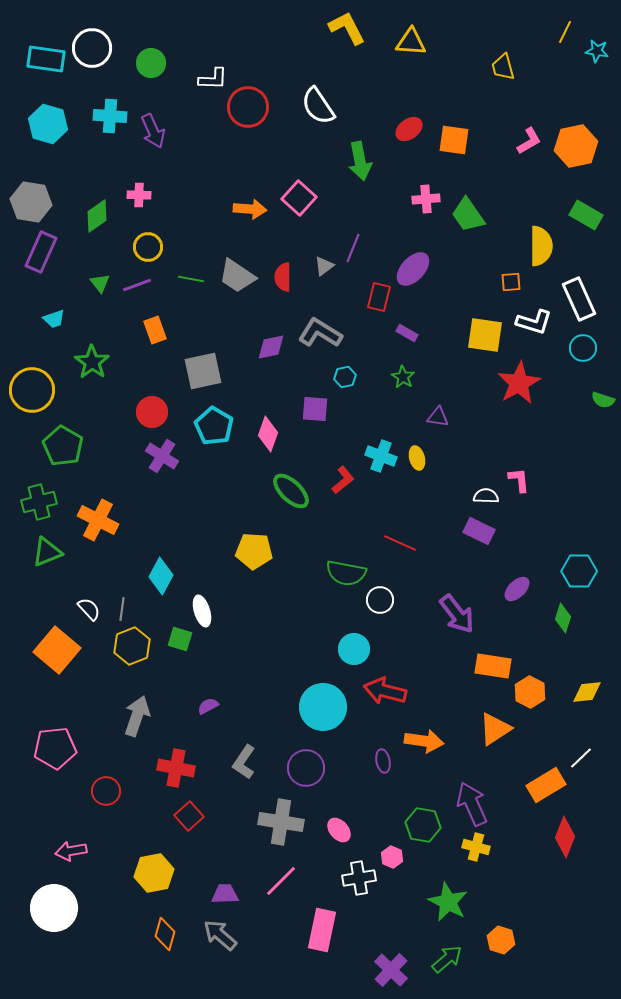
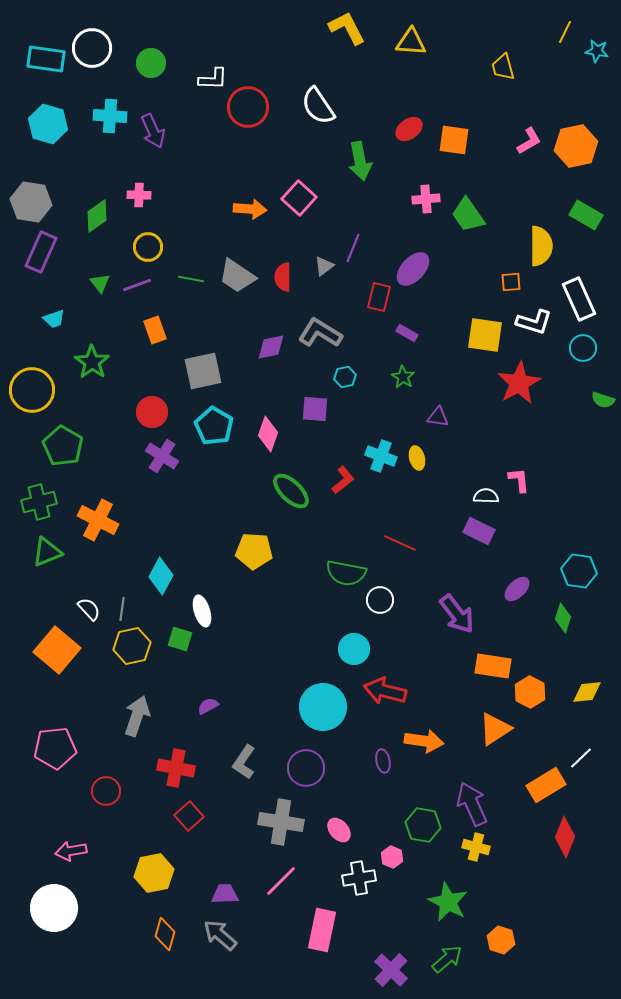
cyan hexagon at (579, 571): rotated 8 degrees clockwise
yellow hexagon at (132, 646): rotated 9 degrees clockwise
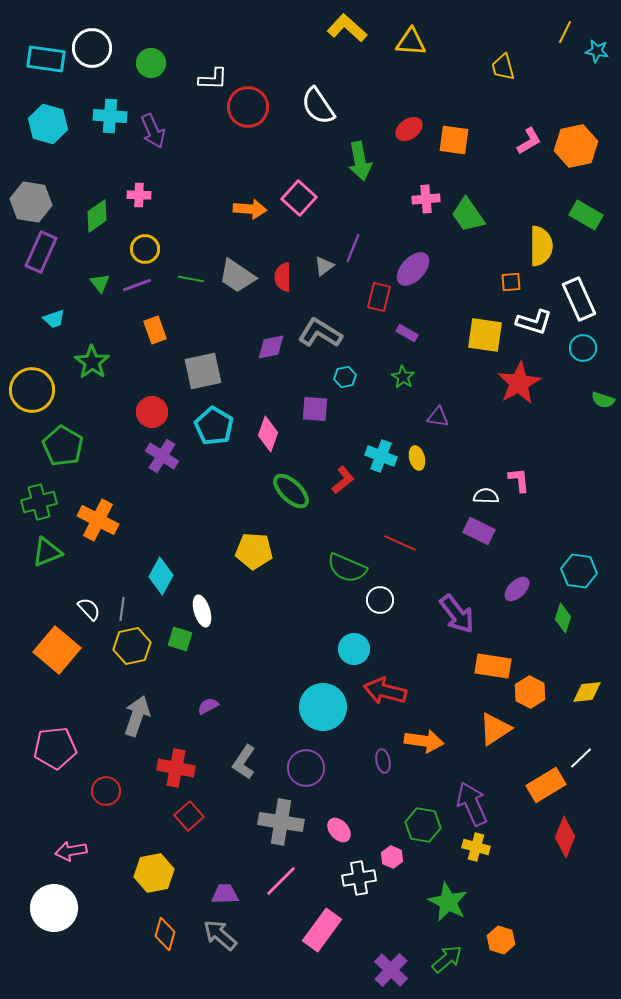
yellow L-shape at (347, 28): rotated 21 degrees counterclockwise
yellow circle at (148, 247): moved 3 px left, 2 px down
green semicircle at (346, 573): moved 1 px right, 5 px up; rotated 12 degrees clockwise
pink rectangle at (322, 930): rotated 24 degrees clockwise
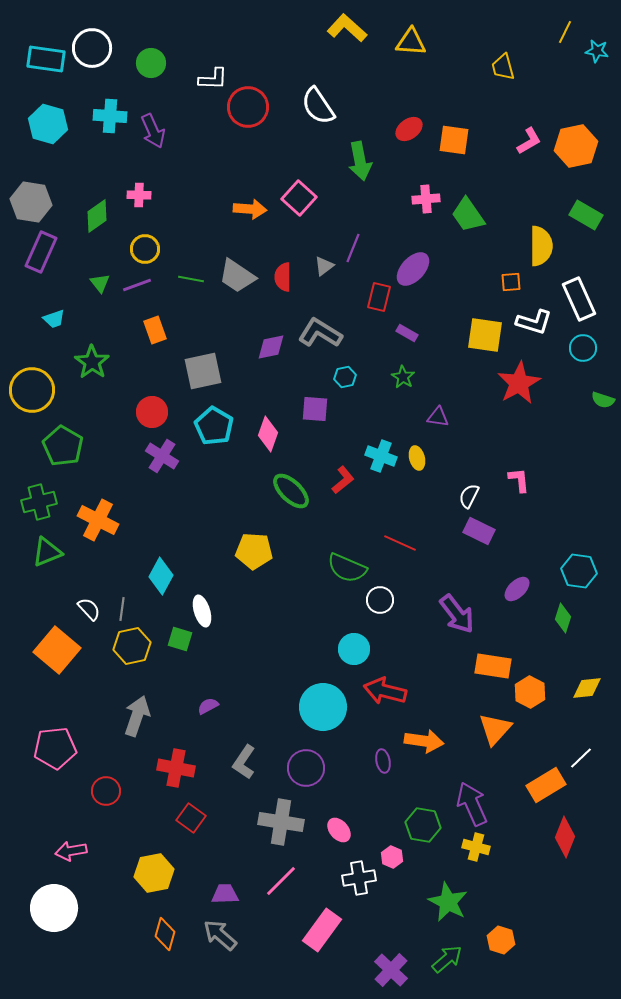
white semicircle at (486, 496): moved 17 px left; rotated 65 degrees counterclockwise
yellow diamond at (587, 692): moved 4 px up
orange triangle at (495, 729): rotated 15 degrees counterclockwise
red square at (189, 816): moved 2 px right, 2 px down; rotated 12 degrees counterclockwise
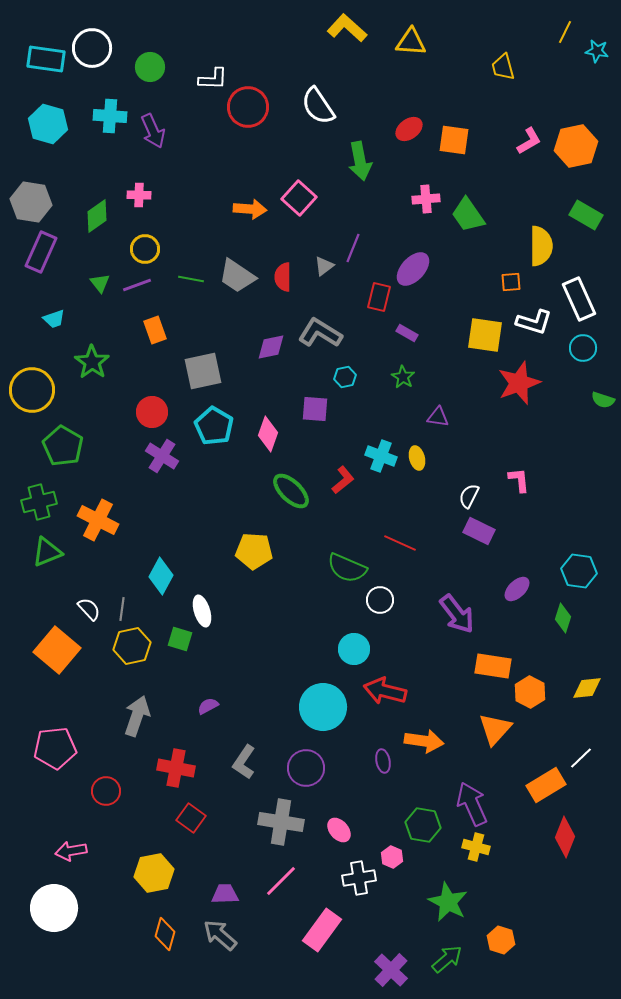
green circle at (151, 63): moved 1 px left, 4 px down
red star at (519, 383): rotated 9 degrees clockwise
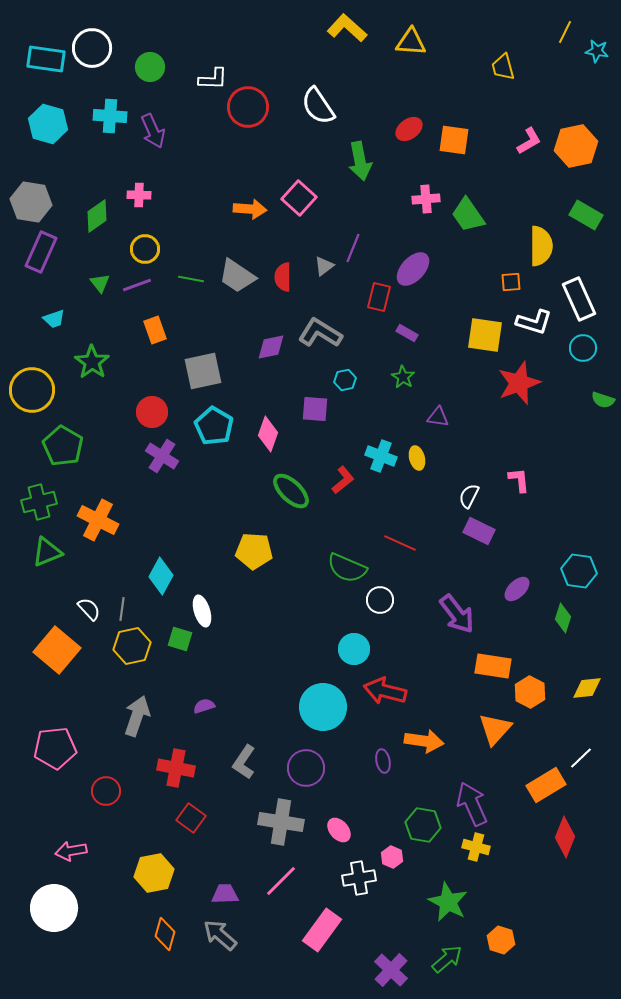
cyan hexagon at (345, 377): moved 3 px down
purple semicircle at (208, 706): moved 4 px left; rotated 10 degrees clockwise
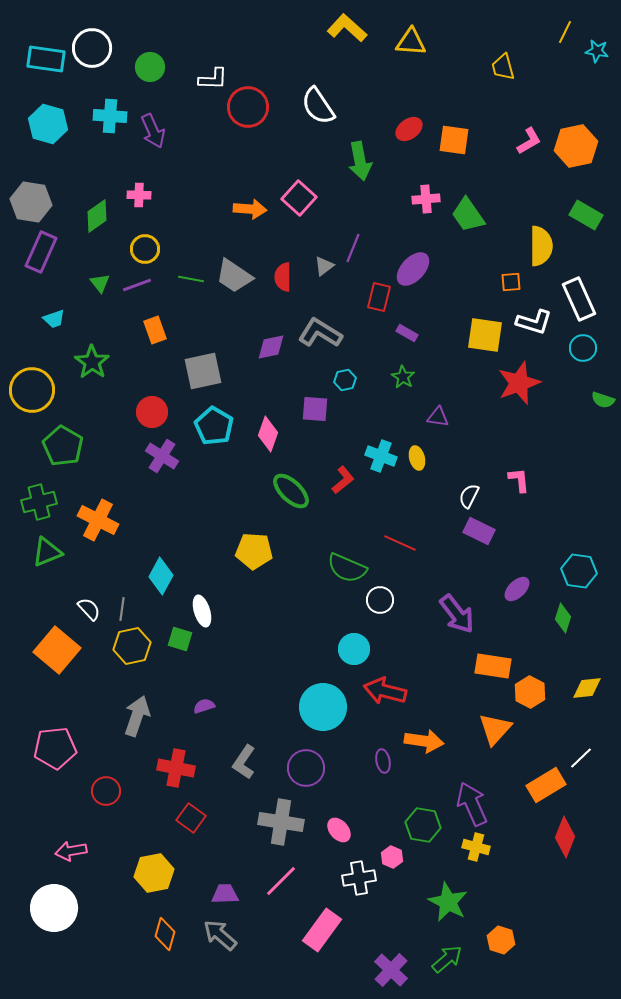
gray trapezoid at (237, 276): moved 3 px left
